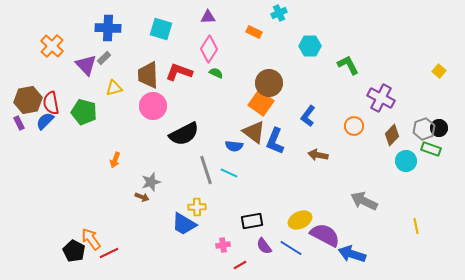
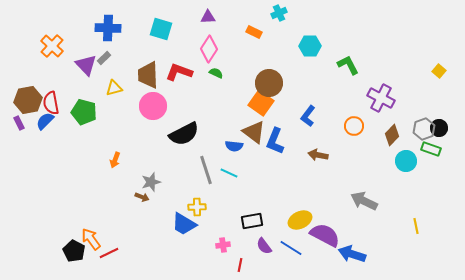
red line at (240, 265): rotated 48 degrees counterclockwise
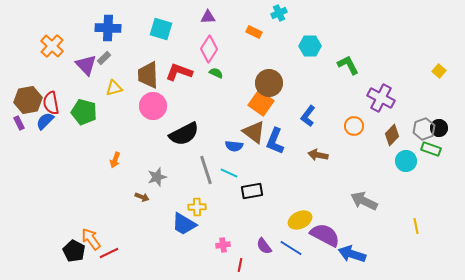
gray star at (151, 182): moved 6 px right, 5 px up
black rectangle at (252, 221): moved 30 px up
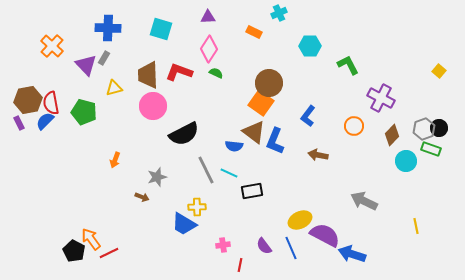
gray rectangle at (104, 58): rotated 16 degrees counterclockwise
gray line at (206, 170): rotated 8 degrees counterclockwise
blue line at (291, 248): rotated 35 degrees clockwise
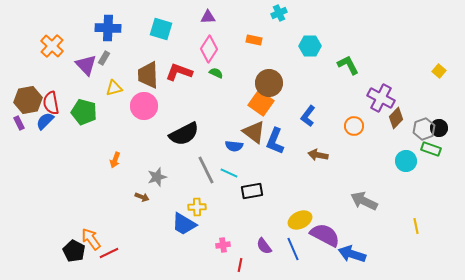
orange rectangle at (254, 32): moved 8 px down; rotated 14 degrees counterclockwise
pink circle at (153, 106): moved 9 px left
brown diamond at (392, 135): moved 4 px right, 17 px up
blue line at (291, 248): moved 2 px right, 1 px down
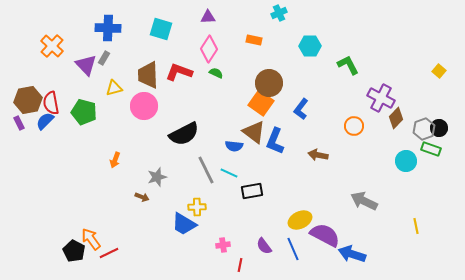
blue L-shape at (308, 116): moved 7 px left, 7 px up
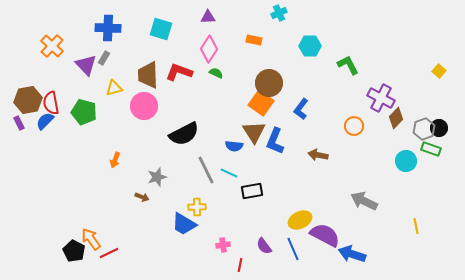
brown triangle at (254, 132): rotated 20 degrees clockwise
